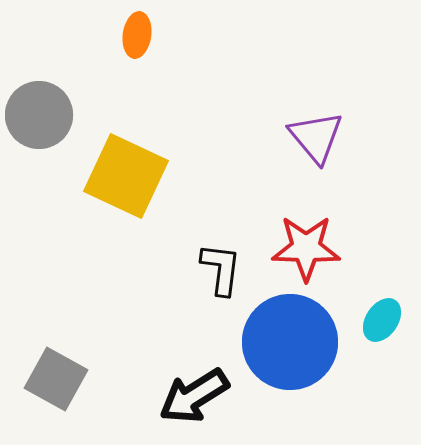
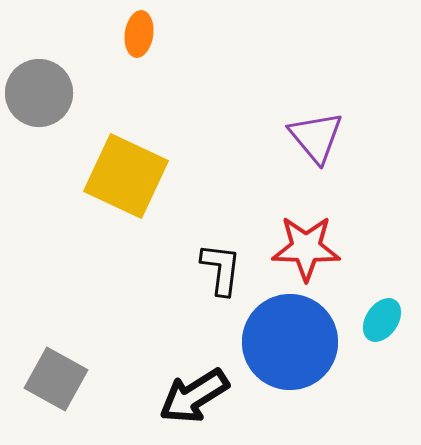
orange ellipse: moved 2 px right, 1 px up
gray circle: moved 22 px up
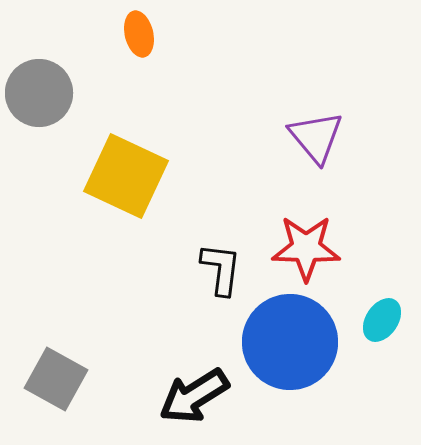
orange ellipse: rotated 21 degrees counterclockwise
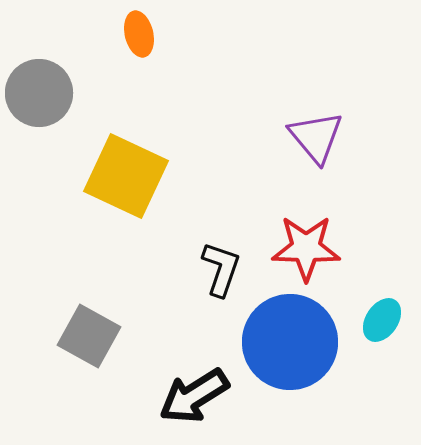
black L-shape: rotated 12 degrees clockwise
gray square: moved 33 px right, 43 px up
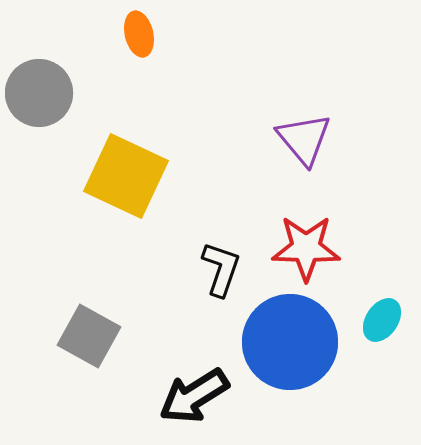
purple triangle: moved 12 px left, 2 px down
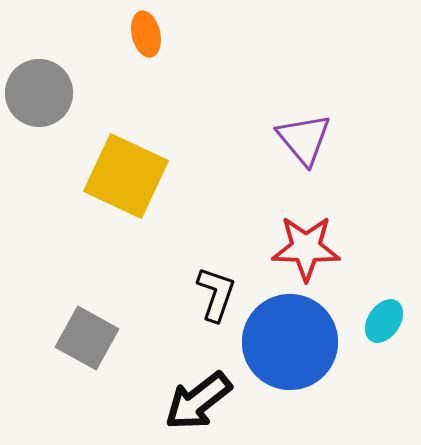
orange ellipse: moved 7 px right
black L-shape: moved 5 px left, 25 px down
cyan ellipse: moved 2 px right, 1 px down
gray square: moved 2 px left, 2 px down
black arrow: moved 4 px right, 5 px down; rotated 6 degrees counterclockwise
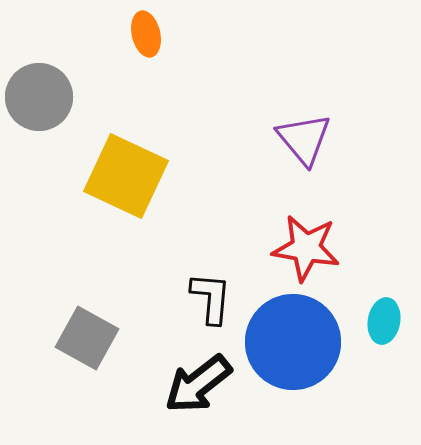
gray circle: moved 4 px down
red star: rotated 8 degrees clockwise
black L-shape: moved 5 px left, 4 px down; rotated 14 degrees counterclockwise
cyan ellipse: rotated 24 degrees counterclockwise
blue circle: moved 3 px right
black arrow: moved 17 px up
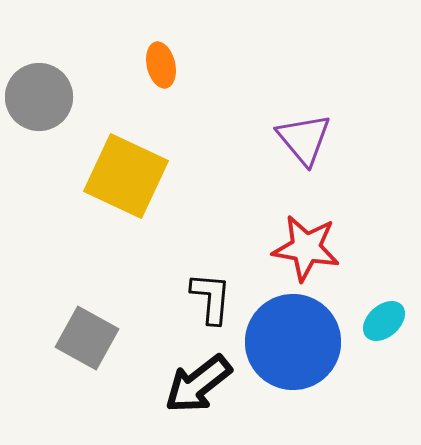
orange ellipse: moved 15 px right, 31 px down
cyan ellipse: rotated 39 degrees clockwise
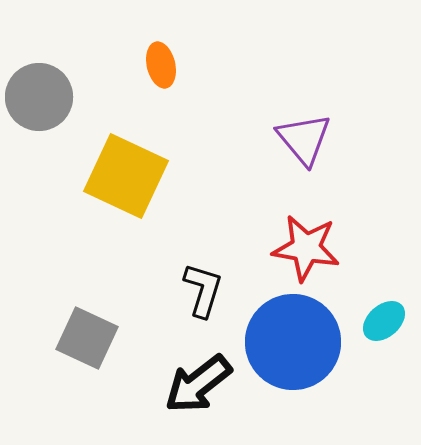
black L-shape: moved 8 px left, 8 px up; rotated 12 degrees clockwise
gray square: rotated 4 degrees counterclockwise
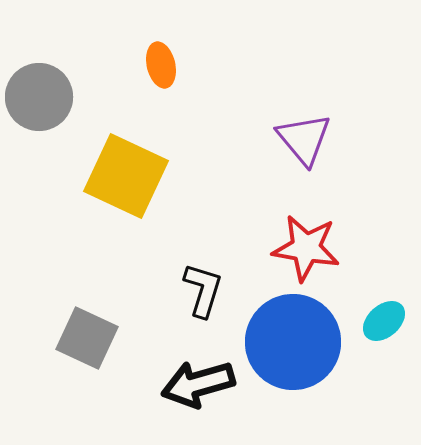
black arrow: rotated 22 degrees clockwise
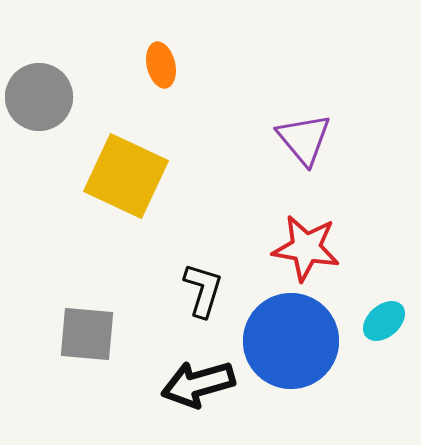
gray square: moved 4 px up; rotated 20 degrees counterclockwise
blue circle: moved 2 px left, 1 px up
